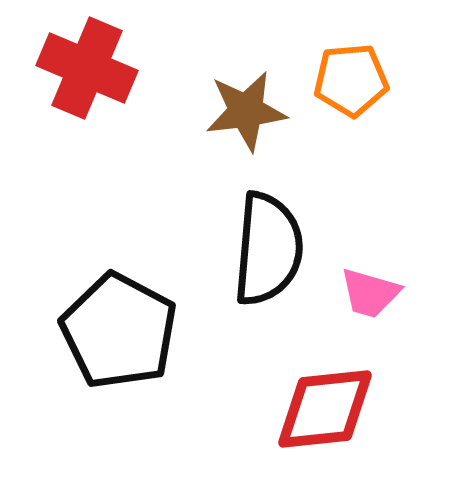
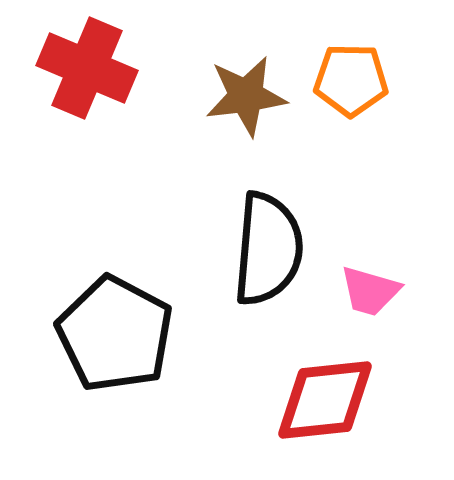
orange pentagon: rotated 6 degrees clockwise
brown star: moved 15 px up
pink trapezoid: moved 2 px up
black pentagon: moved 4 px left, 3 px down
red diamond: moved 9 px up
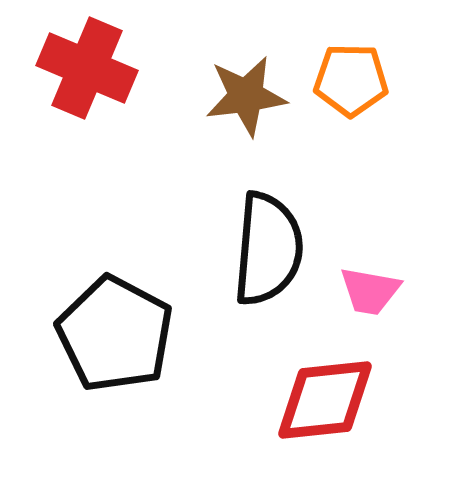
pink trapezoid: rotated 6 degrees counterclockwise
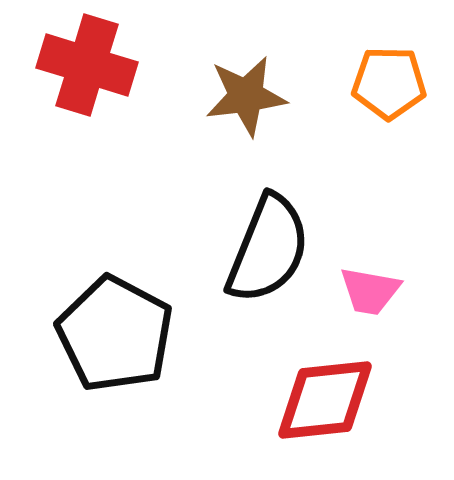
red cross: moved 3 px up; rotated 6 degrees counterclockwise
orange pentagon: moved 38 px right, 3 px down
black semicircle: rotated 17 degrees clockwise
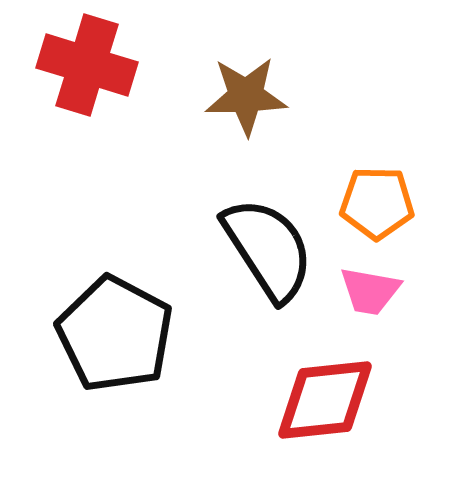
orange pentagon: moved 12 px left, 120 px down
brown star: rotated 6 degrees clockwise
black semicircle: rotated 55 degrees counterclockwise
